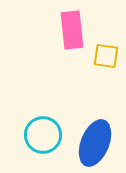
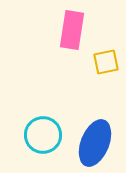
pink rectangle: rotated 15 degrees clockwise
yellow square: moved 6 px down; rotated 20 degrees counterclockwise
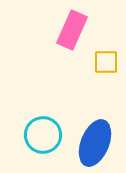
pink rectangle: rotated 15 degrees clockwise
yellow square: rotated 12 degrees clockwise
